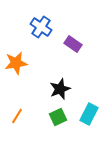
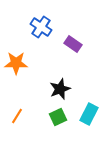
orange star: rotated 10 degrees clockwise
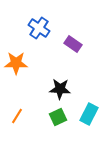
blue cross: moved 2 px left, 1 px down
black star: rotated 25 degrees clockwise
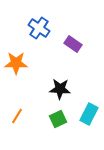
green square: moved 2 px down
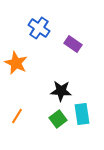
orange star: rotated 25 degrees clockwise
black star: moved 1 px right, 2 px down
cyan rectangle: moved 7 px left; rotated 35 degrees counterclockwise
green square: rotated 12 degrees counterclockwise
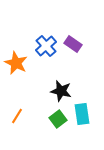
blue cross: moved 7 px right, 18 px down; rotated 15 degrees clockwise
black star: rotated 10 degrees clockwise
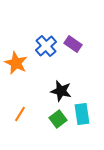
orange line: moved 3 px right, 2 px up
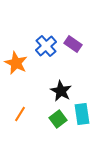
black star: rotated 15 degrees clockwise
